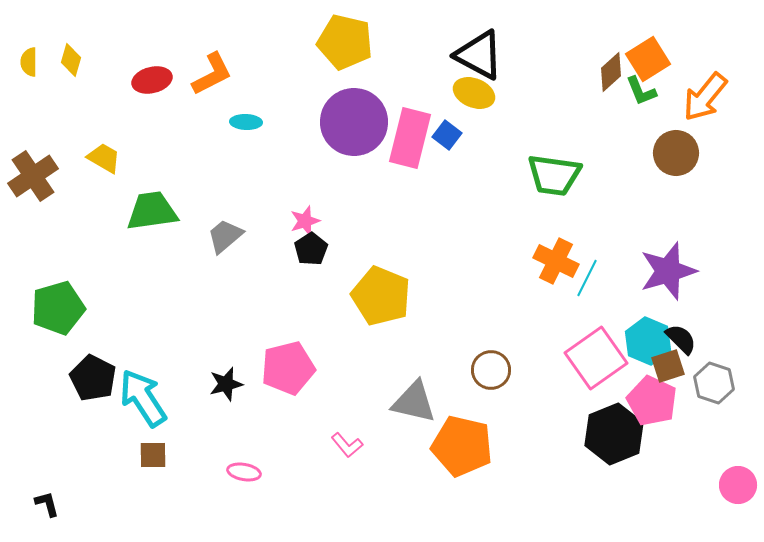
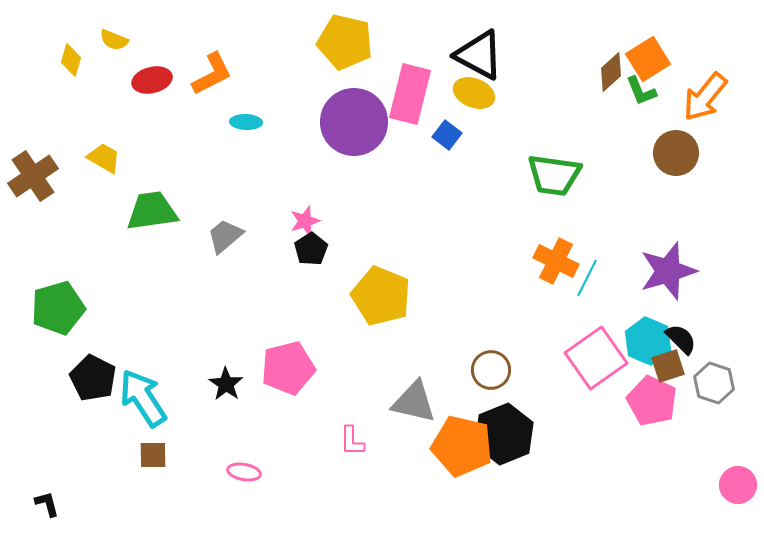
yellow semicircle at (29, 62): moved 85 px right, 22 px up; rotated 68 degrees counterclockwise
pink rectangle at (410, 138): moved 44 px up
black star at (226, 384): rotated 24 degrees counterclockwise
black hexagon at (614, 434): moved 110 px left
pink L-shape at (347, 445): moved 5 px right, 4 px up; rotated 40 degrees clockwise
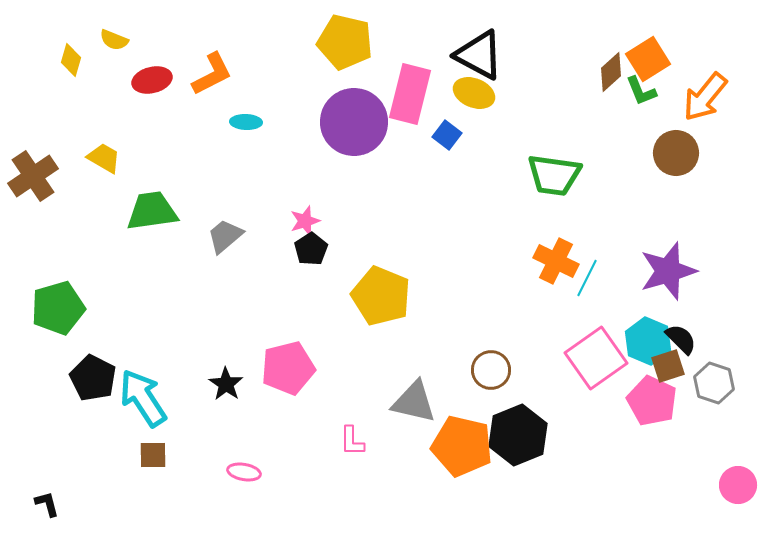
black hexagon at (504, 434): moved 14 px right, 1 px down
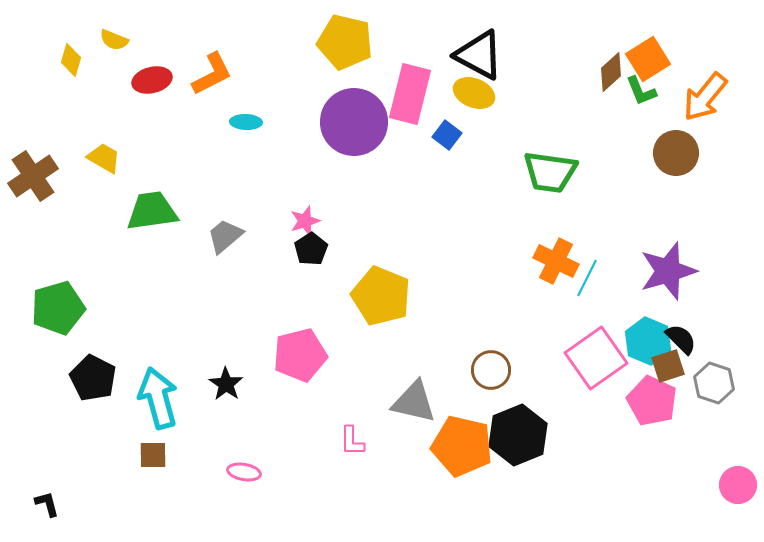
green trapezoid at (554, 175): moved 4 px left, 3 px up
pink pentagon at (288, 368): moved 12 px right, 13 px up
cyan arrow at (143, 398): moved 15 px right; rotated 18 degrees clockwise
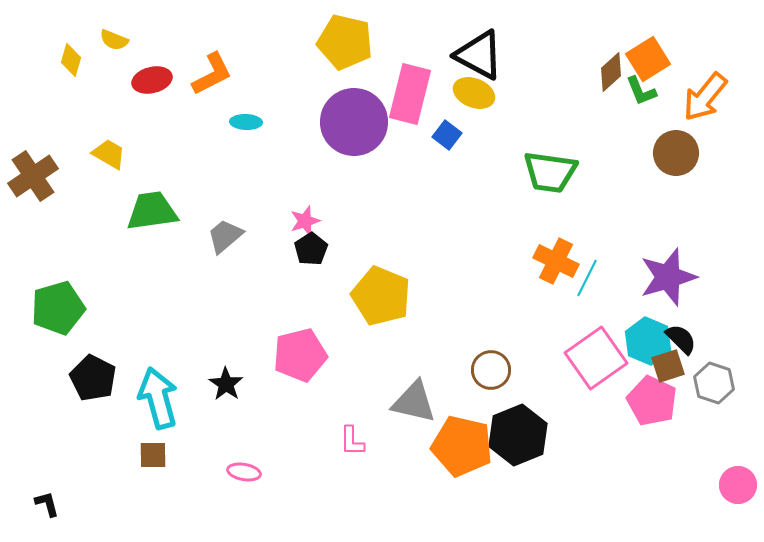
yellow trapezoid at (104, 158): moved 5 px right, 4 px up
purple star at (668, 271): moved 6 px down
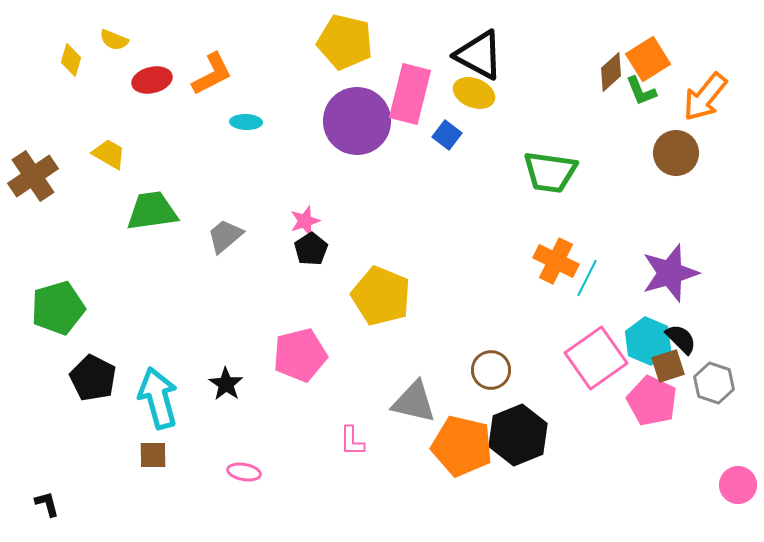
purple circle at (354, 122): moved 3 px right, 1 px up
purple star at (668, 277): moved 2 px right, 4 px up
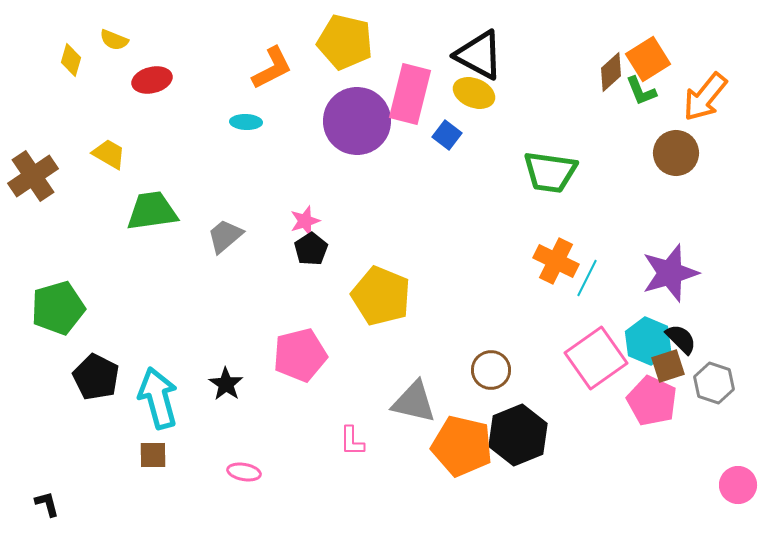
orange L-shape at (212, 74): moved 60 px right, 6 px up
black pentagon at (93, 378): moved 3 px right, 1 px up
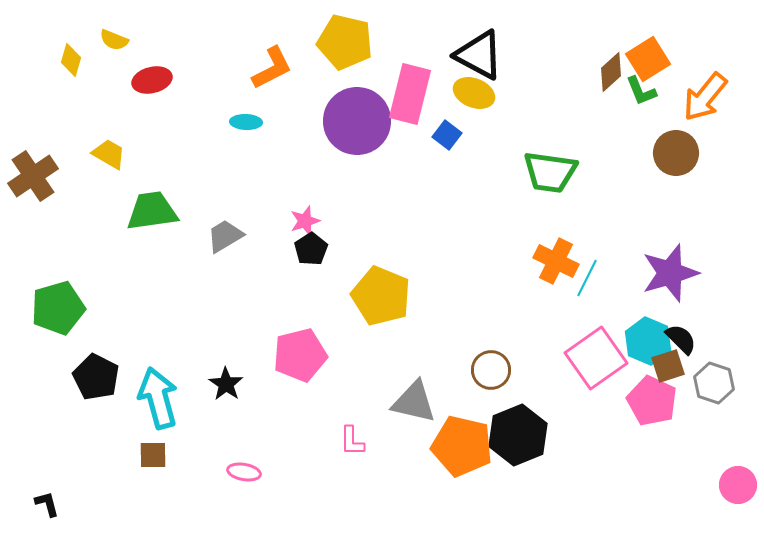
gray trapezoid at (225, 236): rotated 9 degrees clockwise
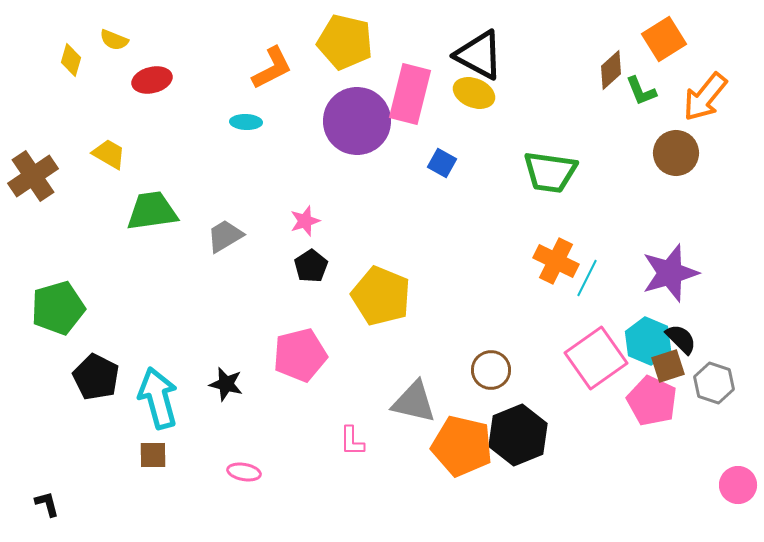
orange square at (648, 59): moved 16 px right, 20 px up
brown diamond at (611, 72): moved 2 px up
blue square at (447, 135): moved 5 px left, 28 px down; rotated 8 degrees counterclockwise
black pentagon at (311, 249): moved 17 px down
black star at (226, 384): rotated 20 degrees counterclockwise
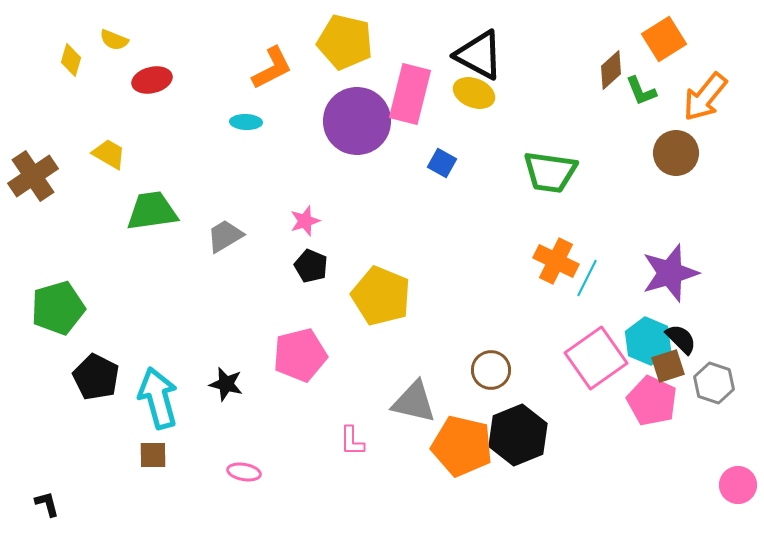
black pentagon at (311, 266): rotated 16 degrees counterclockwise
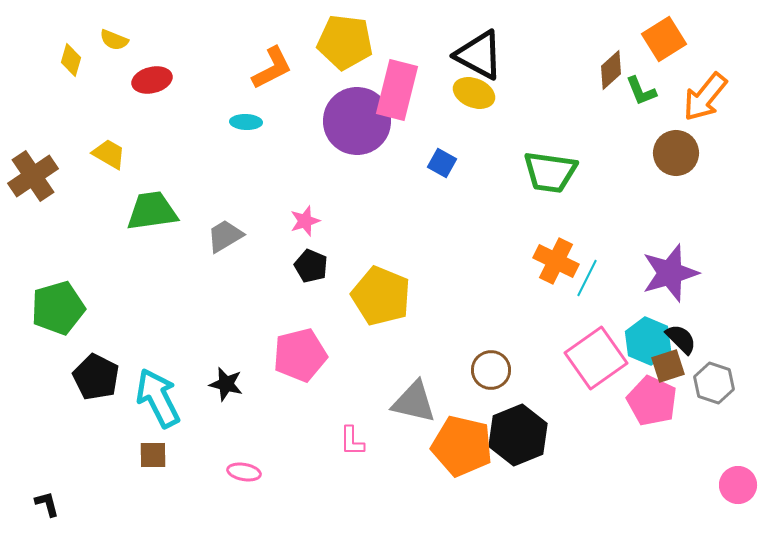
yellow pentagon at (345, 42): rotated 6 degrees counterclockwise
pink rectangle at (410, 94): moved 13 px left, 4 px up
cyan arrow at (158, 398): rotated 12 degrees counterclockwise
